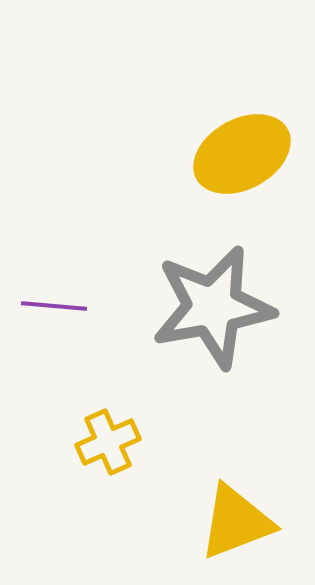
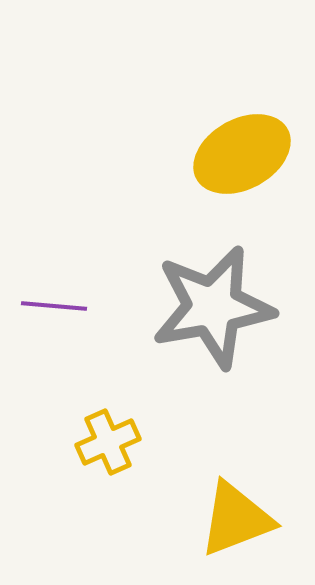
yellow triangle: moved 3 px up
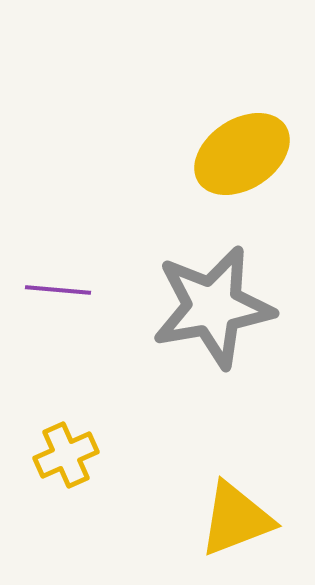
yellow ellipse: rotated 4 degrees counterclockwise
purple line: moved 4 px right, 16 px up
yellow cross: moved 42 px left, 13 px down
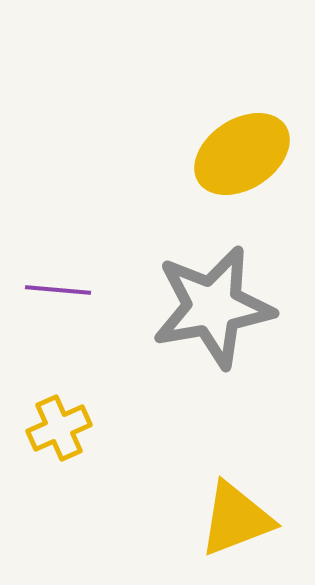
yellow cross: moved 7 px left, 27 px up
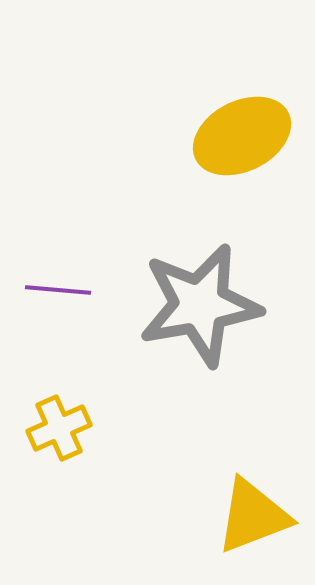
yellow ellipse: moved 18 px up; rotated 6 degrees clockwise
gray star: moved 13 px left, 2 px up
yellow triangle: moved 17 px right, 3 px up
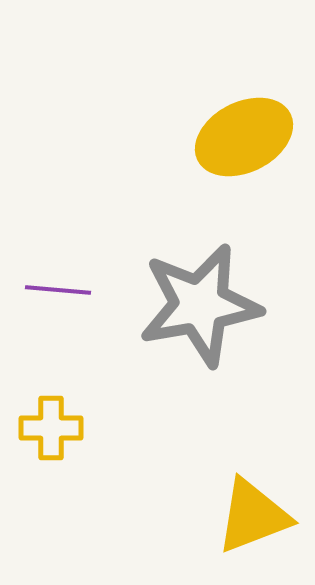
yellow ellipse: moved 2 px right, 1 px down
yellow cross: moved 8 px left; rotated 24 degrees clockwise
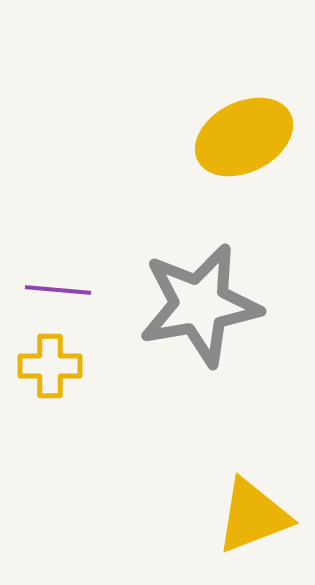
yellow cross: moved 1 px left, 62 px up
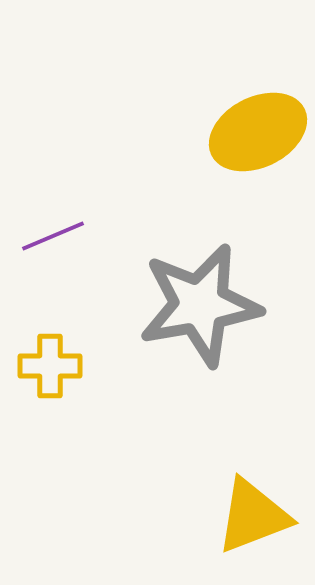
yellow ellipse: moved 14 px right, 5 px up
purple line: moved 5 px left, 54 px up; rotated 28 degrees counterclockwise
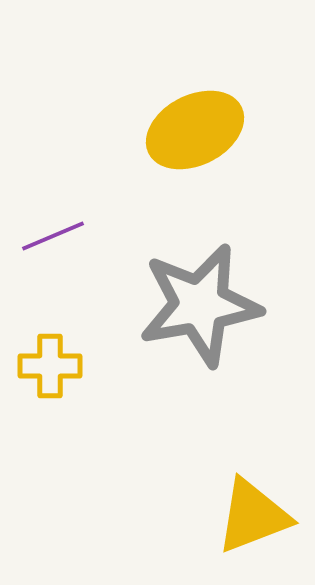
yellow ellipse: moved 63 px left, 2 px up
